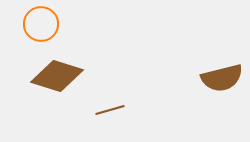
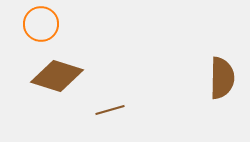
brown semicircle: rotated 75 degrees counterclockwise
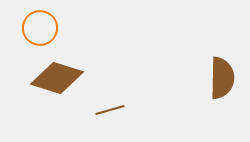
orange circle: moved 1 px left, 4 px down
brown diamond: moved 2 px down
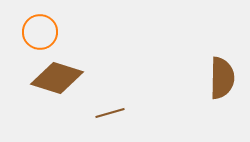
orange circle: moved 4 px down
brown line: moved 3 px down
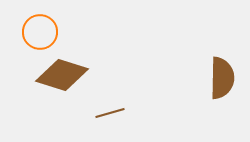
brown diamond: moved 5 px right, 3 px up
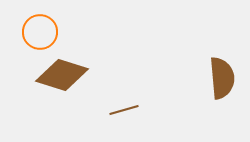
brown semicircle: rotated 6 degrees counterclockwise
brown line: moved 14 px right, 3 px up
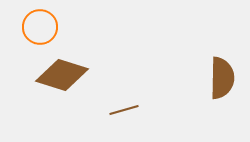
orange circle: moved 5 px up
brown semicircle: rotated 6 degrees clockwise
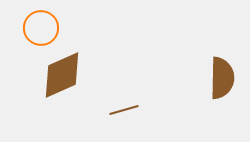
orange circle: moved 1 px right, 1 px down
brown diamond: rotated 42 degrees counterclockwise
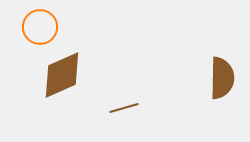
orange circle: moved 1 px left, 1 px up
brown line: moved 2 px up
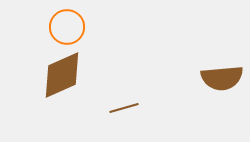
orange circle: moved 27 px right
brown semicircle: rotated 84 degrees clockwise
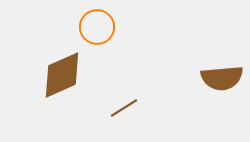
orange circle: moved 30 px right
brown line: rotated 16 degrees counterclockwise
